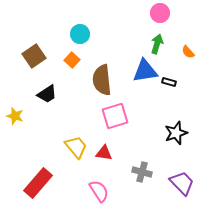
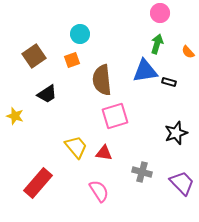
orange square: rotated 28 degrees clockwise
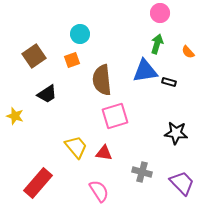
black star: rotated 25 degrees clockwise
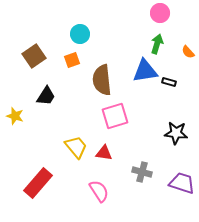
black trapezoid: moved 1 px left, 2 px down; rotated 25 degrees counterclockwise
purple trapezoid: rotated 28 degrees counterclockwise
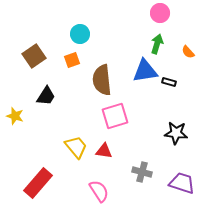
red triangle: moved 2 px up
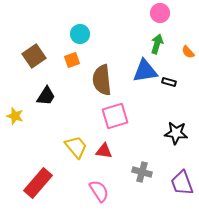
purple trapezoid: rotated 128 degrees counterclockwise
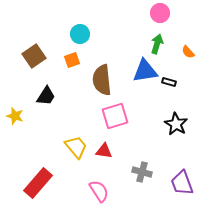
black star: moved 9 px up; rotated 25 degrees clockwise
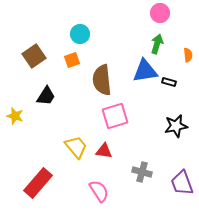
orange semicircle: moved 3 px down; rotated 144 degrees counterclockwise
black star: moved 2 px down; rotated 30 degrees clockwise
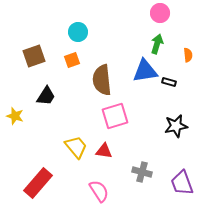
cyan circle: moved 2 px left, 2 px up
brown square: rotated 15 degrees clockwise
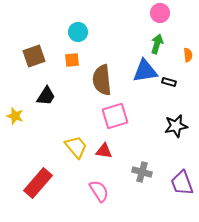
orange square: rotated 14 degrees clockwise
